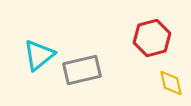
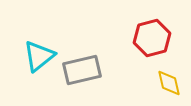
cyan triangle: moved 1 px down
yellow diamond: moved 2 px left
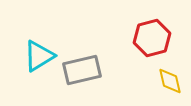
cyan triangle: rotated 8 degrees clockwise
yellow diamond: moved 1 px right, 2 px up
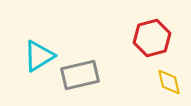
gray rectangle: moved 2 px left, 5 px down
yellow diamond: moved 1 px left, 1 px down
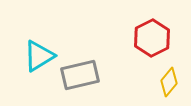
red hexagon: rotated 12 degrees counterclockwise
yellow diamond: rotated 52 degrees clockwise
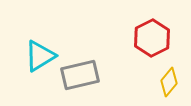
cyan triangle: moved 1 px right
